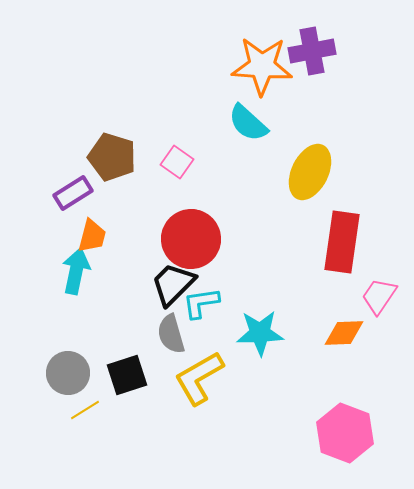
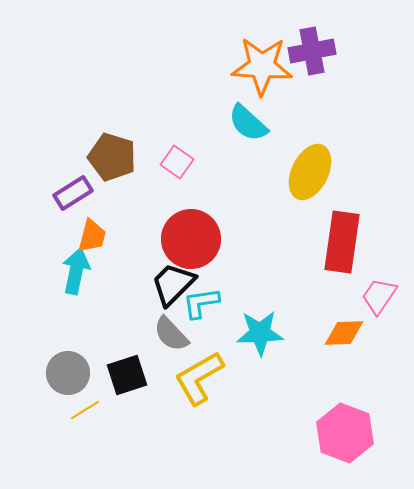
gray semicircle: rotated 27 degrees counterclockwise
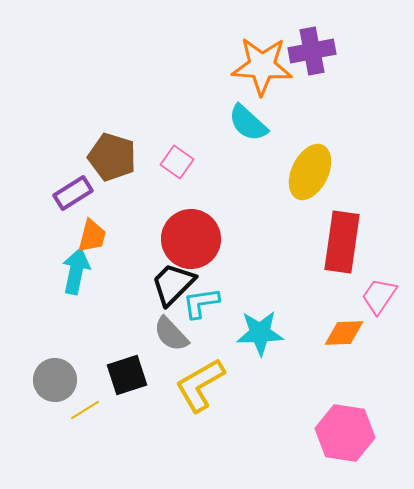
gray circle: moved 13 px left, 7 px down
yellow L-shape: moved 1 px right, 7 px down
pink hexagon: rotated 12 degrees counterclockwise
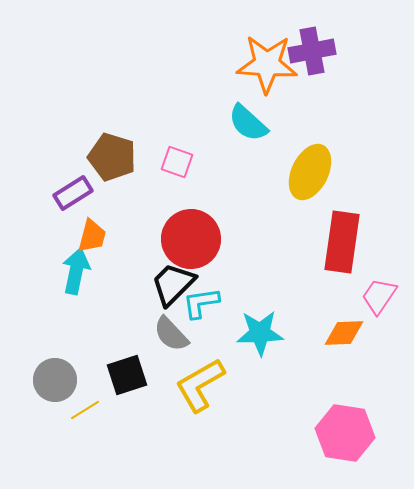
orange star: moved 5 px right, 2 px up
pink square: rotated 16 degrees counterclockwise
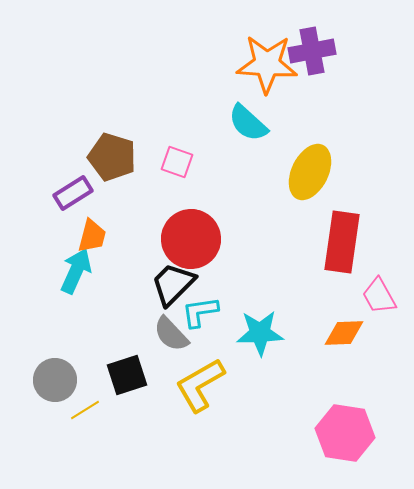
cyan arrow: rotated 12 degrees clockwise
pink trapezoid: rotated 63 degrees counterclockwise
cyan L-shape: moved 1 px left, 9 px down
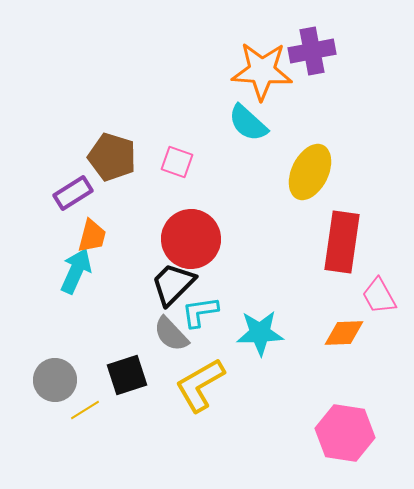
orange star: moved 5 px left, 7 px down
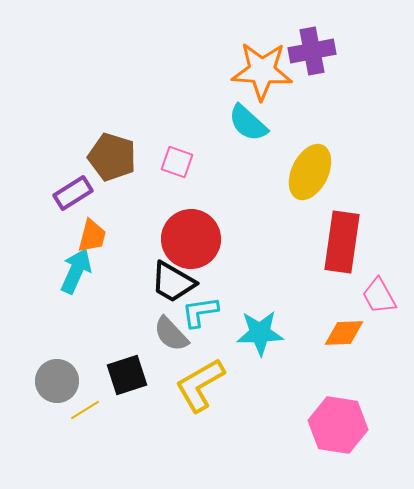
black trapezoid: moved 2 px up; rotated 105 degrees counterclockwise
gray circle: moved 2 px right, 1 px down
pink hexagon: moved 7 px left, 8 px up
